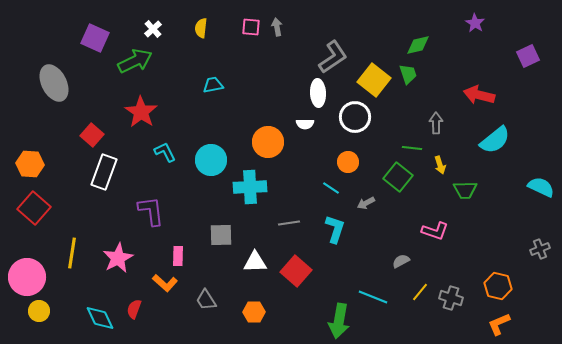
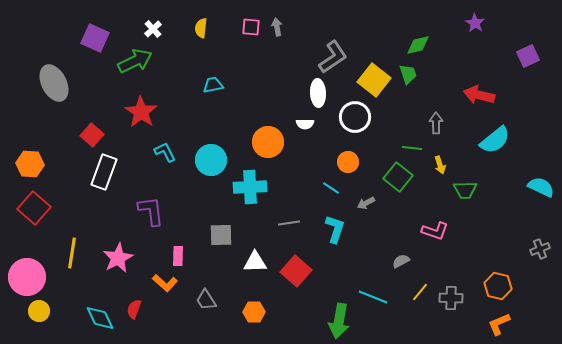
gray cross at (451, 298): rotated 15 degrees counterclockwise
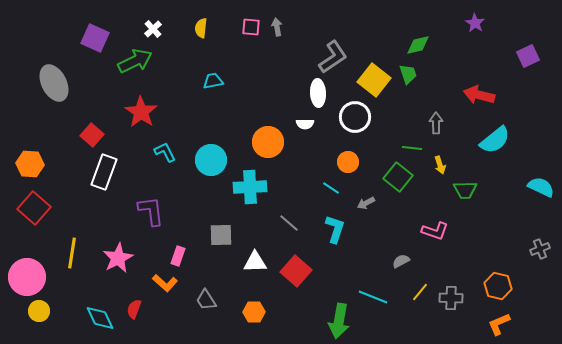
cyan trapezoid at (213, 85): moved 4 px up
gray line at (289, 223): rotated 50 degrees clockwise
pink rectangle at (178, 256): rotated 18 degrees clockwise
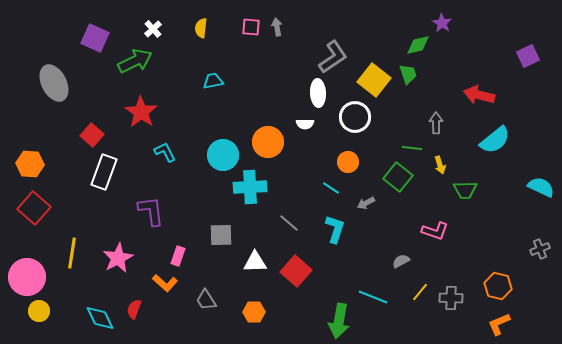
purple star at (475, 23): moved 33 px left
cyan circle at (211, 160): moved 12 px right, 5 px up
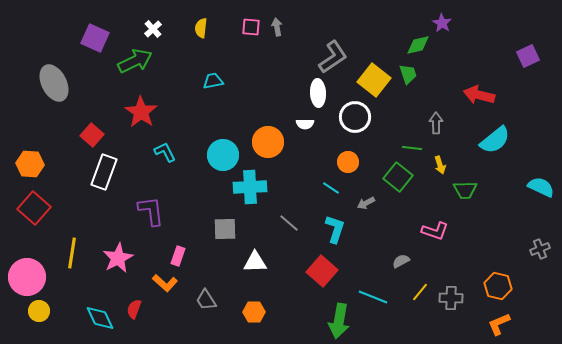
gray square at (221, 235): moved 4 px right, 6 px up
red square at (296, 271): moved 26 px right
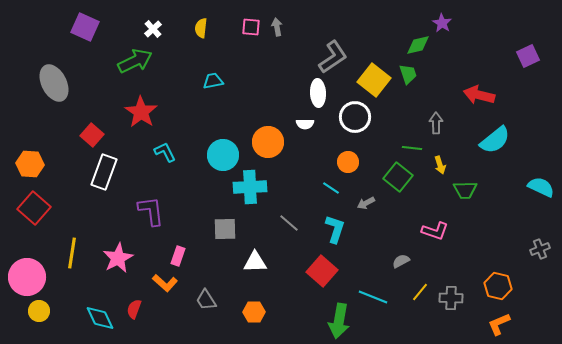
purple square at (95, 38): moved 10 px left, 11 px up
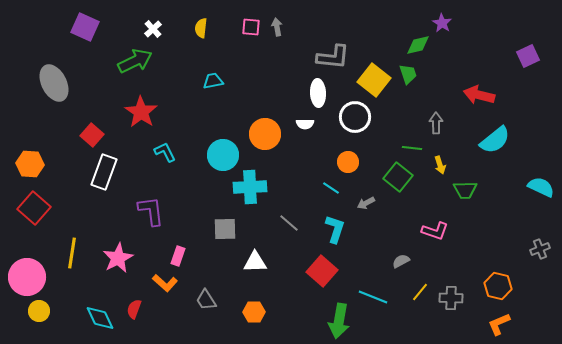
gray L-shape at (333, 57): rotated 40 degrees clockwise
orange circle at (268, 142): moved 3 px left, 8 px up
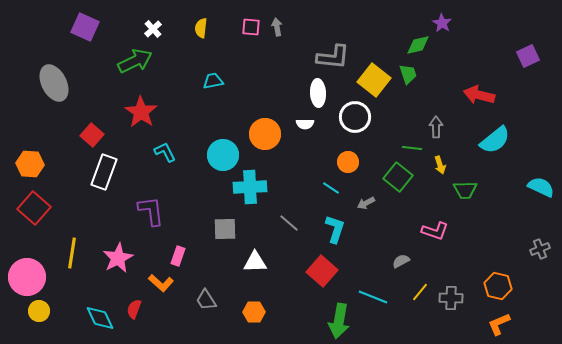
gray arrow at (436, 123): moved 4 px down
orange L-shape at (165, 283): moved 4 px left
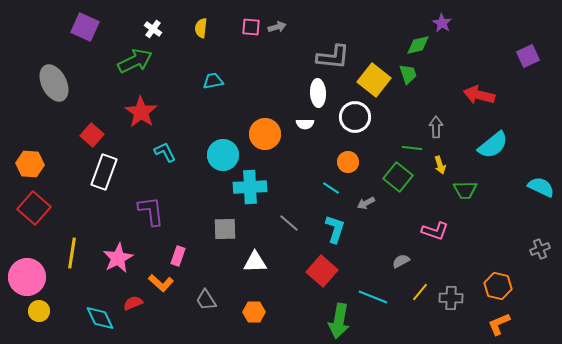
gray arrow at (277, 27): rotated 84 degrees clockwise
white cross at (153, 29): rotated 12 degrees counterclockwise
cyan semicircle at (495, 140): moved 2 px left, 5 px down
red semicircle at (134, 309): moved 1 px left, 6 px up; rotated 48 degrees clockwise
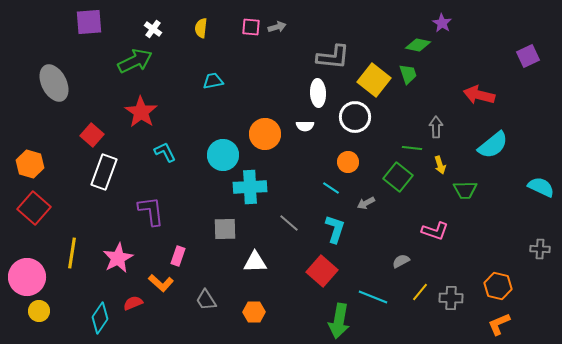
purple square at (85, 27): moved 4 px right, 5 px up; rotated 28 degrees counterclockwise
green diamond at (418, 45): rotated 25 degrees clockwise
white semicircle at (305, 124): moved 2 px down
orange hexagon at (30, 164): rotated 12 degrees clockwise
gray cross at (540, 249): rotated 24 degrees clockwise
cyan diamond at (100, 318): rotated 60 degrees clockwise
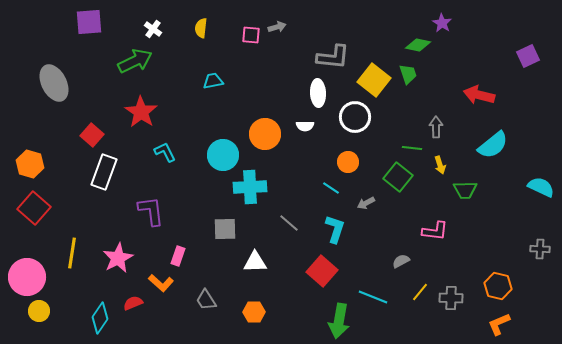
pink square at (251, 27): moved 8 px down
pink L-shape at (435, 231): rotated 12 degrees counterclockwise
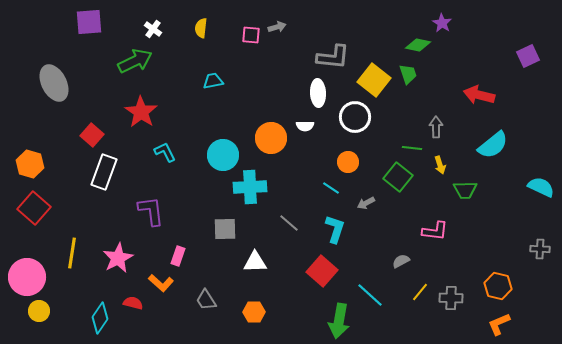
orange circle at (265, 134): moved 6 px right, 4 px down
cyan line at (373, 297): moved 3 px left, 2 px up; rotated 20 degrees clockwise
red semicircle at (133, 303): rotated 36 degrees clockwise
